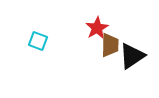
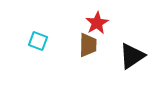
red star: moved 5 px up
brown trapezoid: moved 22 px left
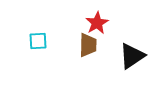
cyan square: rotated 24 degrees counterclockwise
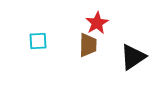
black triangle: moved 1 px right, 1 px down
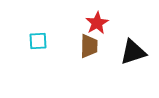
brown trapezoid: moved 1 px right, 1 px down
black triangle: moved 5 px up; rotated 16 degrees clockwise
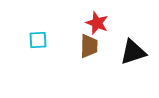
red star: rotated 20 degrees counterclockwise
cyan square: moved 1 px up
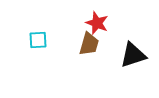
brown trapezoid: moved 2 px up; rotated 15 degrees clockwise
black triangle: moved 3 px down
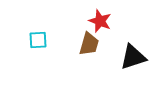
red star: moved 3 px right, 2 px up
black triangle: moved 2 px down
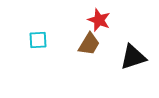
red star: moved 1 px left, 1 px up
brown trapezoid: rotated 15 degrees clockwise
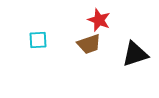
brown trapezoid: rotated 40 degrees clockwise
black triangle: moved 2 px right, 3 px up
